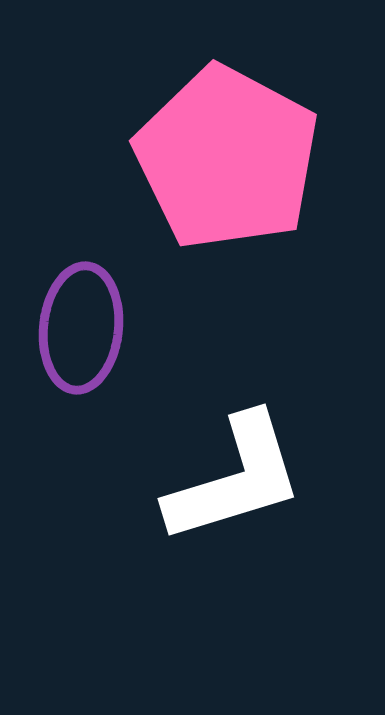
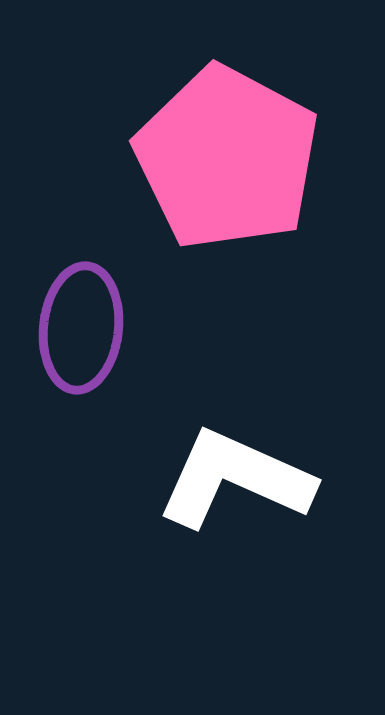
white L-shape: rotated 139 degrees counterclockwise
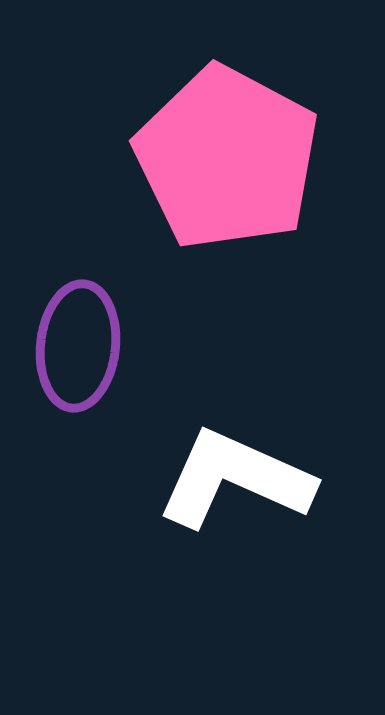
purple ellipse: moved 3 px left, 18 px down
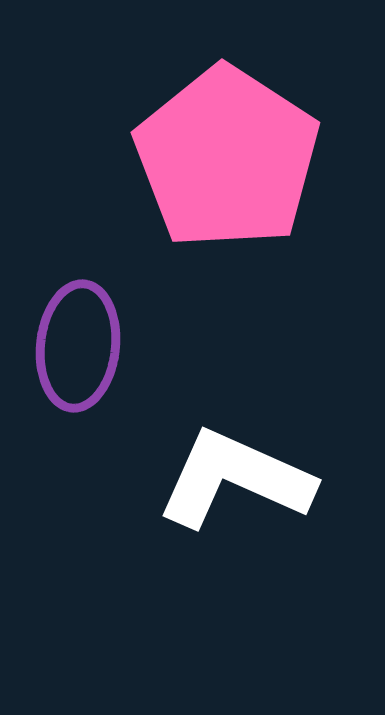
pink pentagon: rotated 5 degrees clockwise
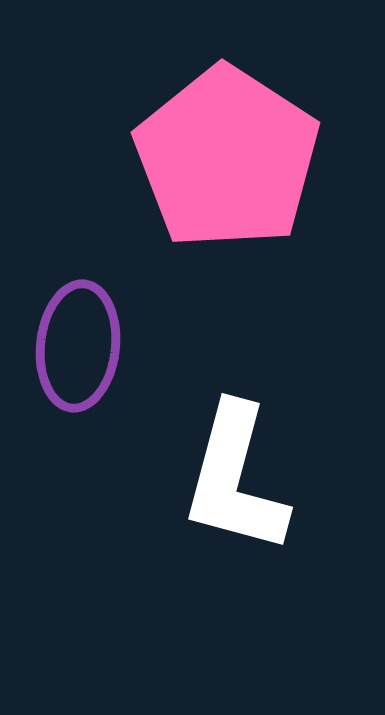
white L-shape: rotated 99 degrees counterclockwise
